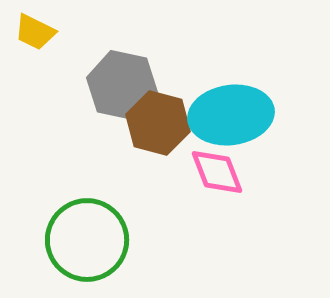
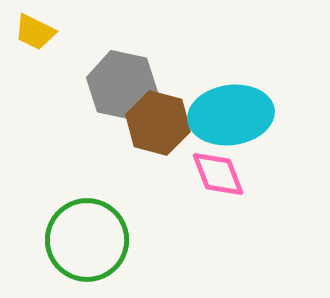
pink diamond: moved 1 px right, 2 px down
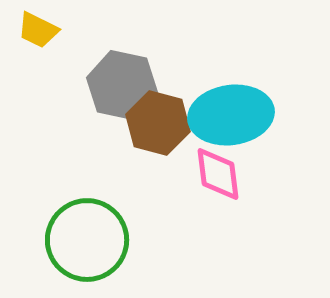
yellow trapezoid: moved 3 px right, 2 px up
pink diamond: rotated 14 degrees clockwise
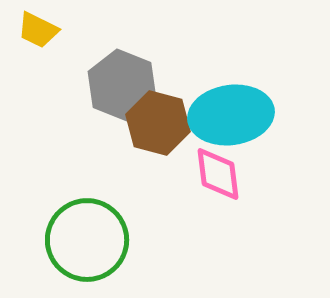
gray hexagon: rotated 10 degrees clockwise
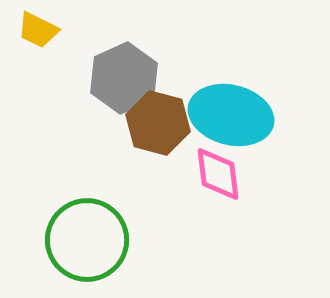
gray hexagon: moved 2 px right, 7 px up; rotated 14 degrees clockwise
cyan ellipse: rotated 22 degrees clockwise
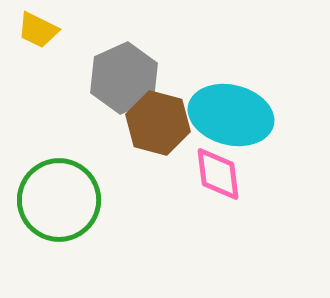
green circle: moved 28 px left, 40 px up
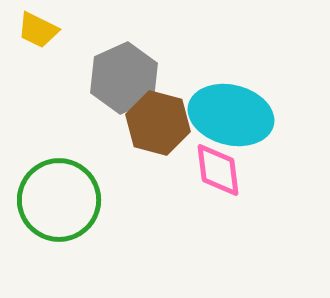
pink diamond: moved 4 px up
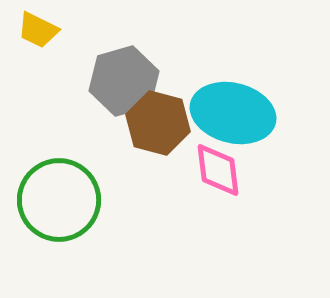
gray hexagon: moved 3 px down; rotated 8 degrees clockwise
cyan ellipse: moved 2 px right, 2 px up
